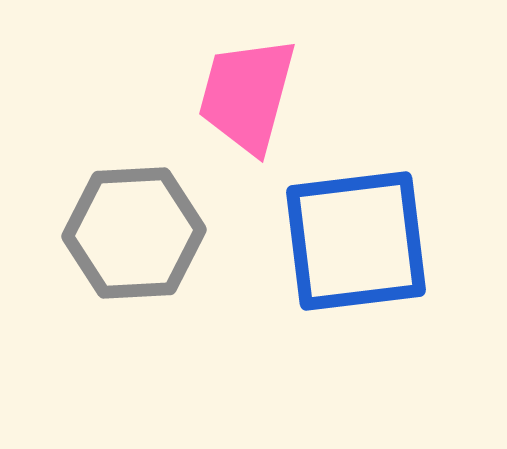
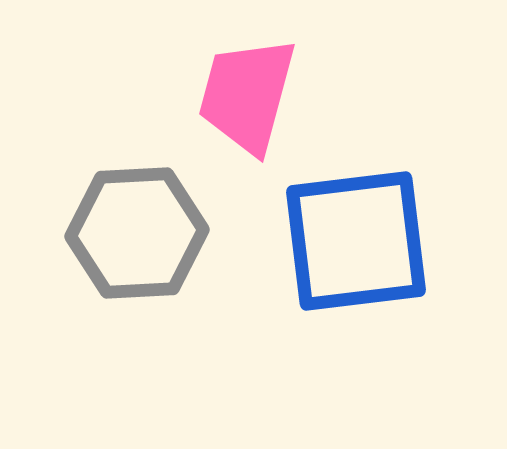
gray hexagon: moved 3 px right
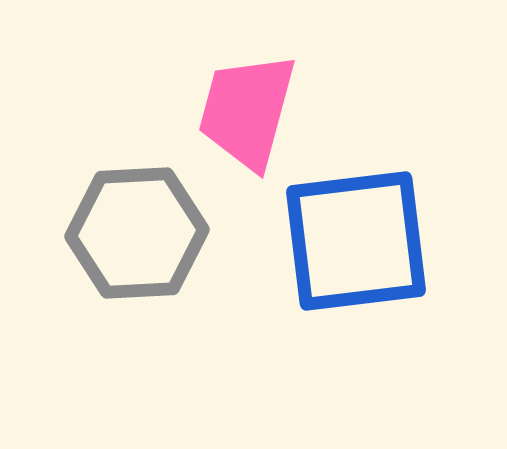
pink trapezoid: moved 16 px down
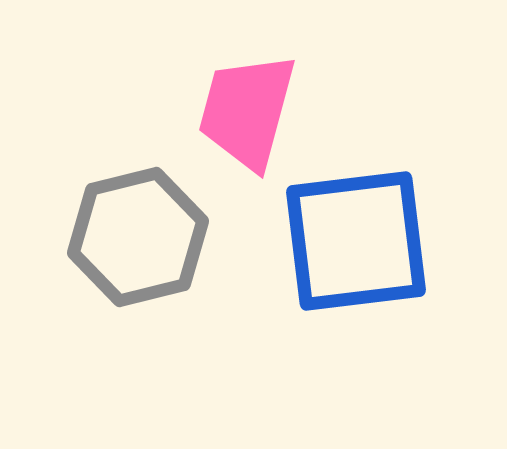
gray hexagon: moved 1 px right, 4 px down; rotated 11 degrees counterclockwise
